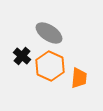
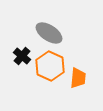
orange trapezoid: moved 1 px left
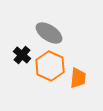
black cross: moved 1 px up
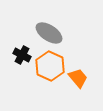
black cross: rotated 12 degrees counterclockwise
orange trapezoid: rotated 45 degrees counterclockwise
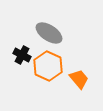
orange hexagon: moved 2 px left
orange trapezoid: moved 1 px right, 1 px down
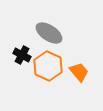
orange trapezoid: moved 7 px up
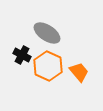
gray ellipse: moved 2 px left
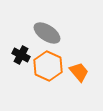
black cross: moved 1 px left
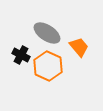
orange trapezoid: moved 25 px up
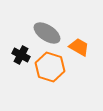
orange trapezoid: rotated 20 degrees counterclockwise
orange hexagon: moved 2 px right, 1 px down; rotated 8 degrees counterclockwise
